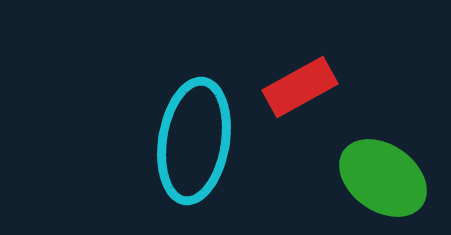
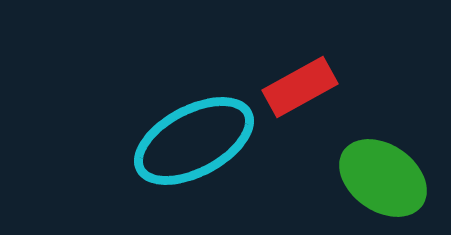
cyan ellipse: rotated 53 degrees clockwise
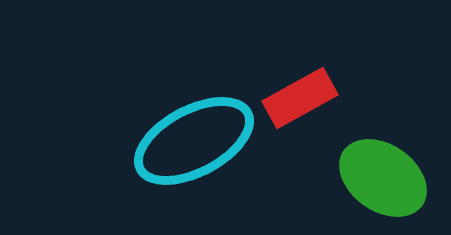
red rectangle: moved 11 px down
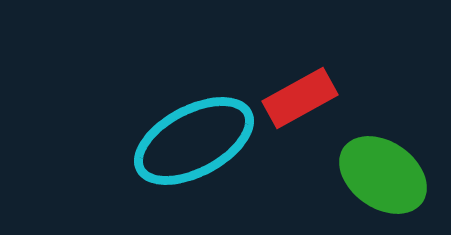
green ellipse: moved 3 px up
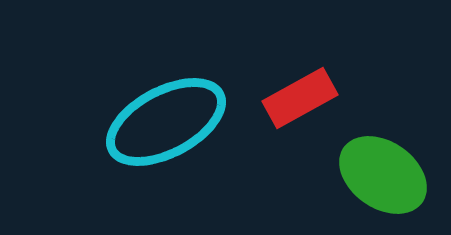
cyan ellipse: moved 28 px left, 19 px up
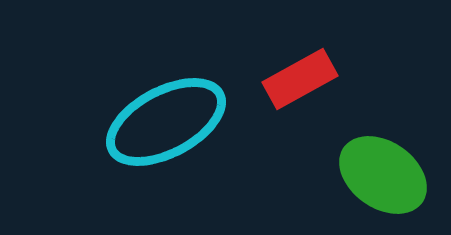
red rectangle: moved 19 px up
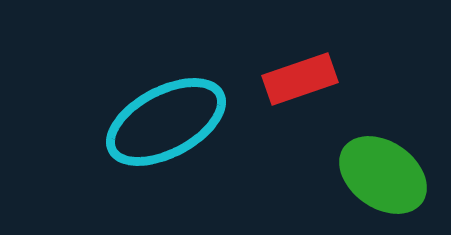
red rectangle: rotated 10 degrees clockwise
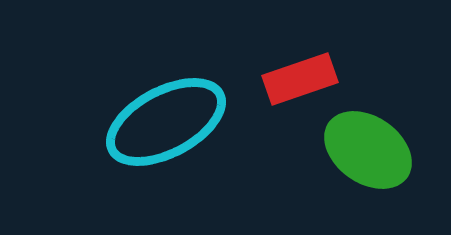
green ellipse: moved 15 px left, 25 px up
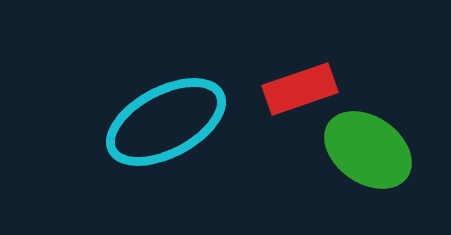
red rectangle: moved 10 px down
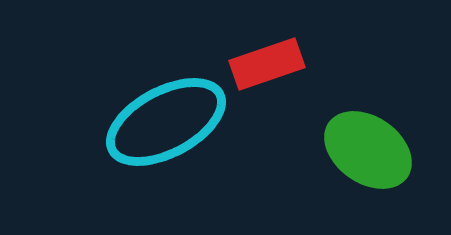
red rectangle: moved 33 px left, 25 px up
